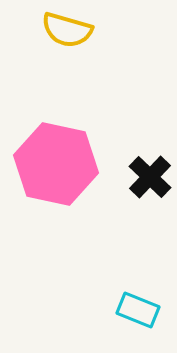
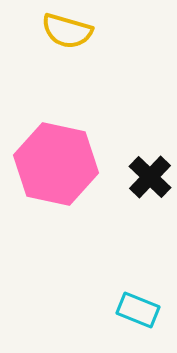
yellow semicircle: moved 1 px down
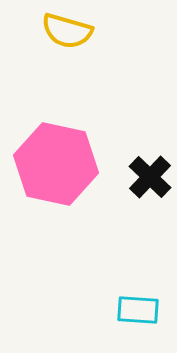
cyan rectangle: rotated 18 degrees counterclockwise
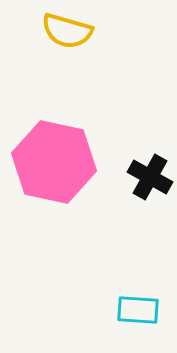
pink hexagon: moved 2 px left, 2 px up
black cross: rotated 15 degrees counterclockwise
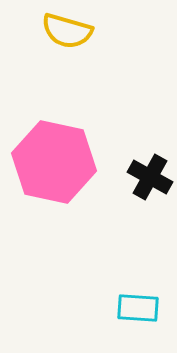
cyan rectangle: moved 2 px up
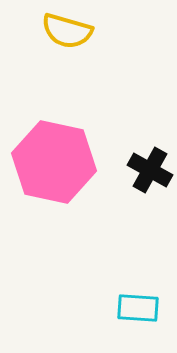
black cross: moved 7 px up
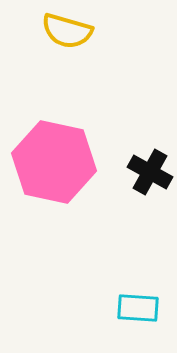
black cross: moved 2 px down
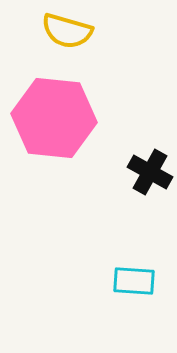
pink hexagon: moved 44 px up; rotated 6 degrees counterclockwise
cyan rectangle: moved 4 px left, 27 px up
